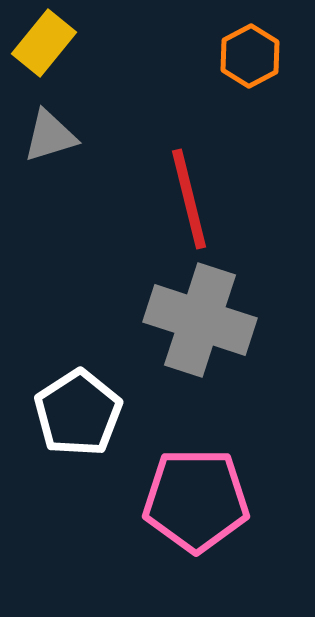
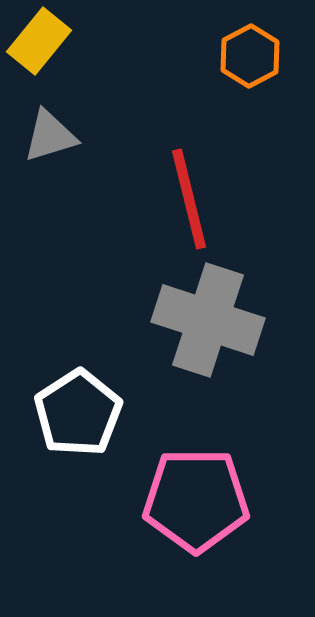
yellow rectangle: moved 5 px left, 2 px up
gray cross: moved 8 px right
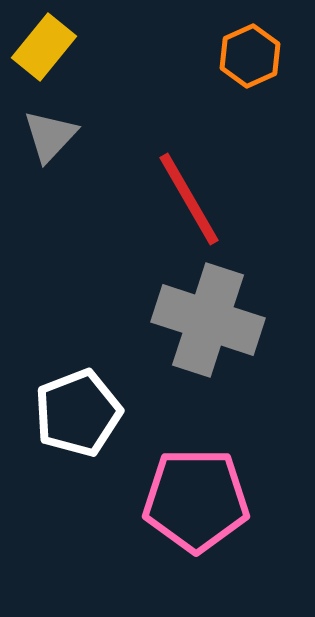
yellow rectangle: moved 5 px right, 6 px down
orange hexagon: rotated 4 degrees clockwise
gray triangle: rotated 30 degrees counterclockwise
red line: rotated 16 degrees counterclockwise
white pentagon: rotated 12 degrees clockwise
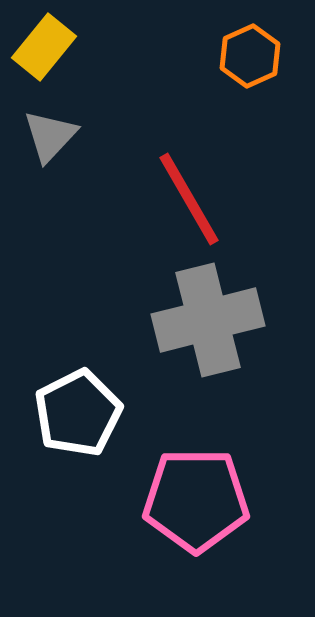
gray cross: rotated 32 degrees counterclockwise
white pentagon: rotated 6 degrees counterclockwise
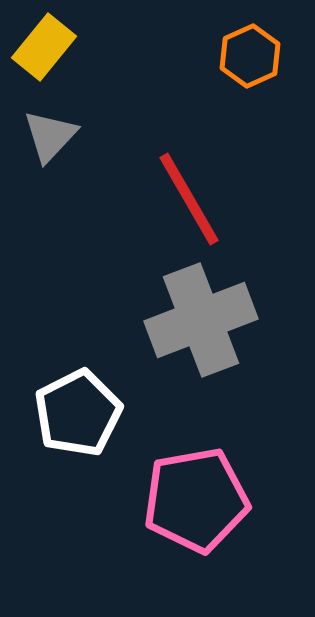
gray cross: moved 7 px left; rotated 7 degrees counterclockwise
pink pentagon: rotated 10 degrees counterclockwise
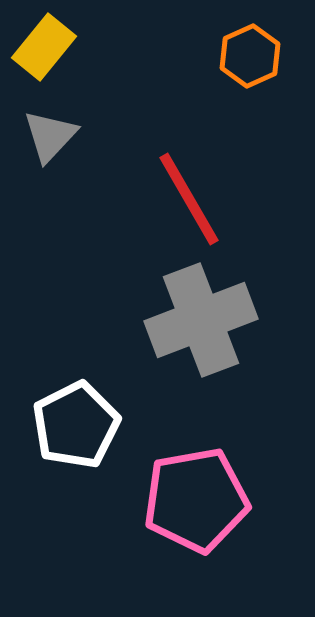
white pentagon: moved 2 px left, 12 px down
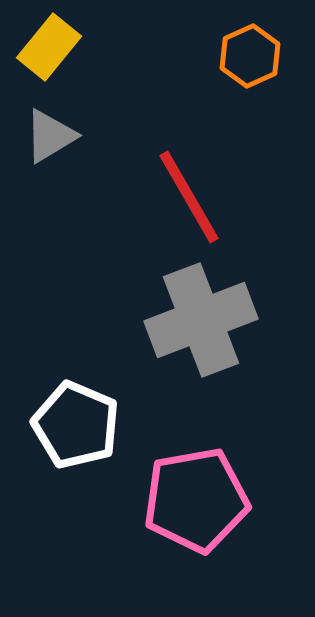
yellow rectangle: moved 5 px right
gray triangle: rotated 16 degrees clockwise
red line: moved 2 px up
white pentagon: rotated 22 degrees counterclockwise
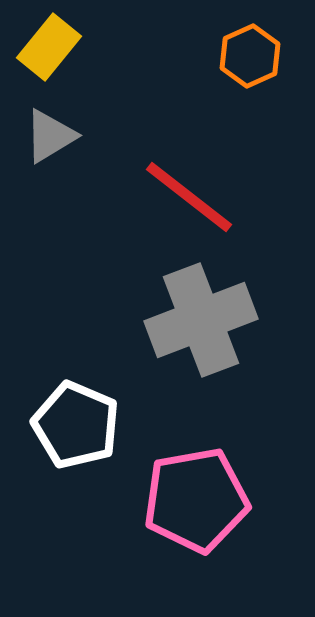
red line: rotated 22 degrees counterclockwise
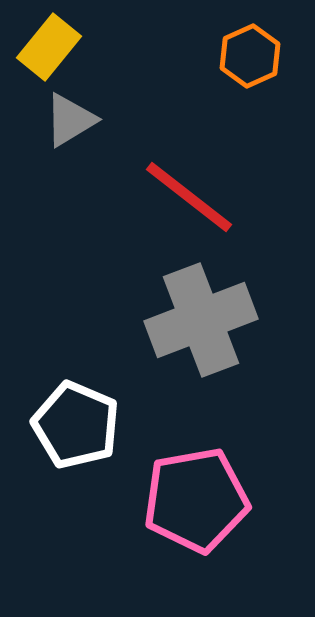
gray triangle: moved 20 px right, 16 px up
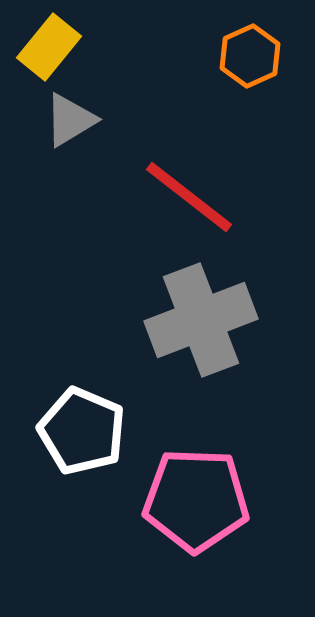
white pentagon: moved 6 px right, 6 px down
pink pentagon: rotated 12 degrees clockwise
